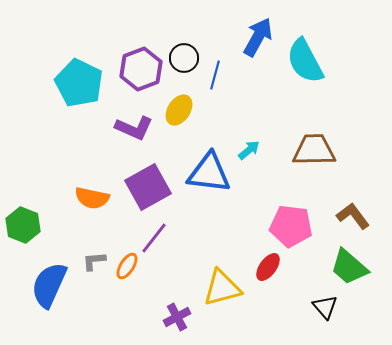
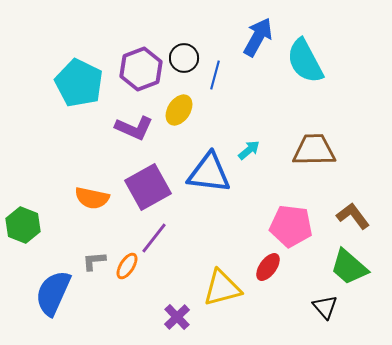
blue semicircle: moved 4 px right, 8 px down
purple cross: rotated 16 degrees counterclockwise
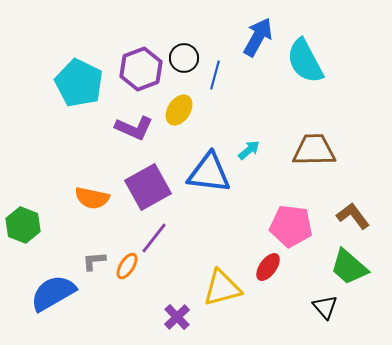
blue semicircle: rotated 36 degrees clockwise
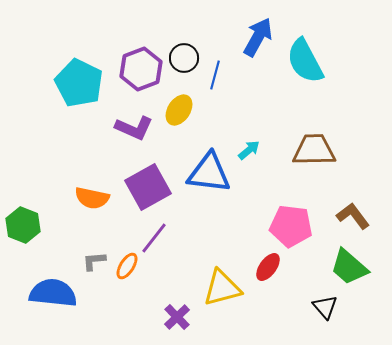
blue semicircle: rotated 36 degrees clockwise
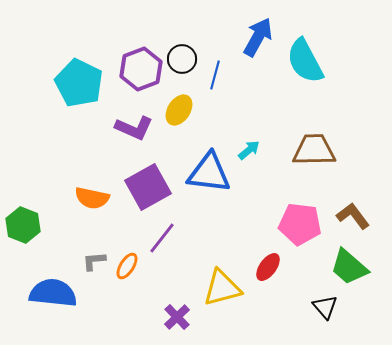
black circle: moved 2 px left, 1 px down
pink pentagon: moved 9 px right, 2 px up
purple line: moved 8 px right
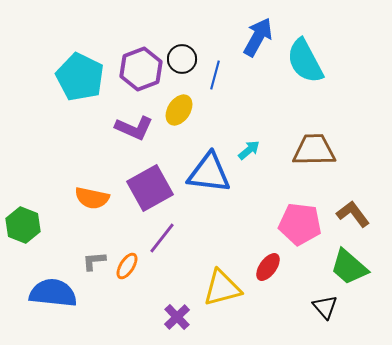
cyan pentagon: moved 1 px right, 6 px up
purple square: moved 2 px right, 1 px down
brown L-shape: moved 2 px up
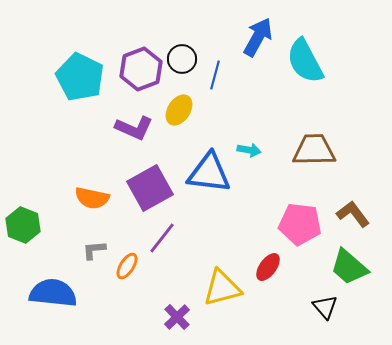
cyan arrow: rotated 50 degrees clockwise
gray L-shape: moved 11 px up
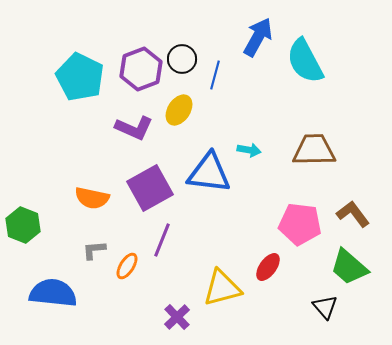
purple line: moved 2 px down; rotated 16 degrees counterclockwise
